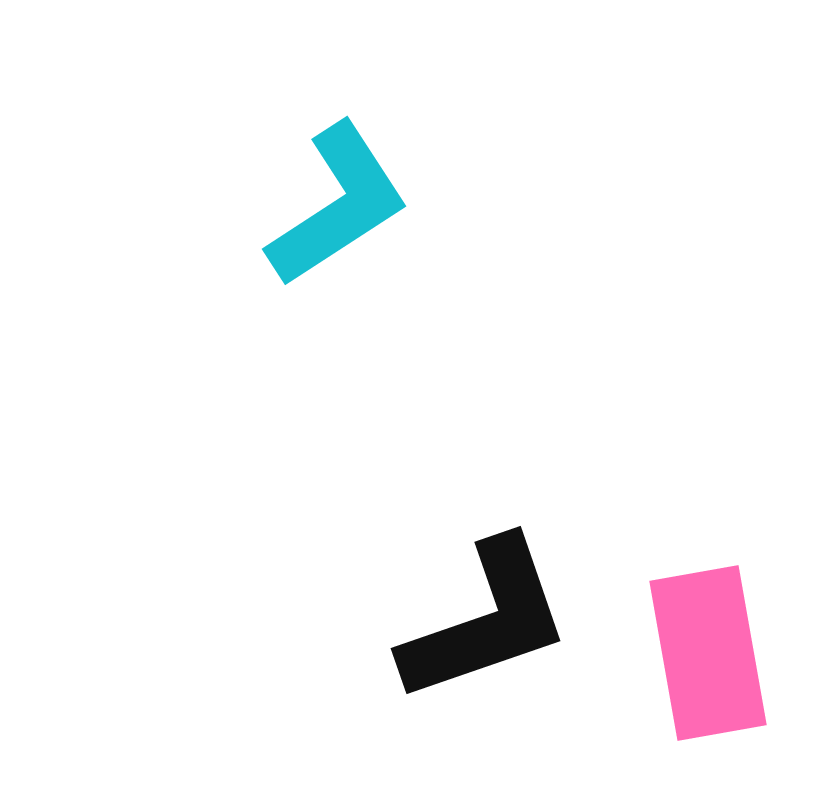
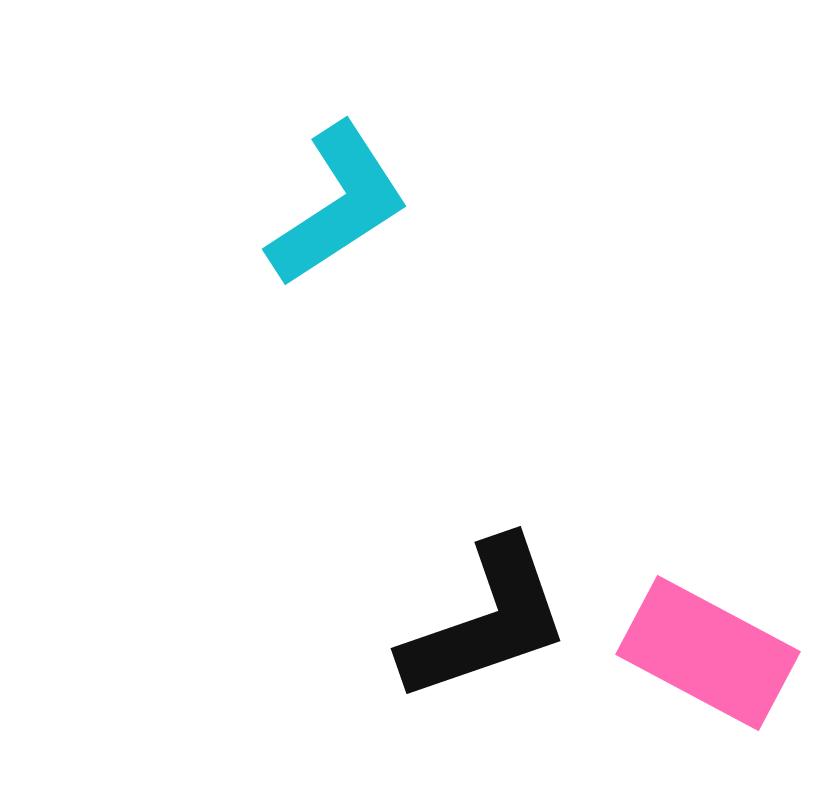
pink rectangle: rotated 52 degrees counterclockwise
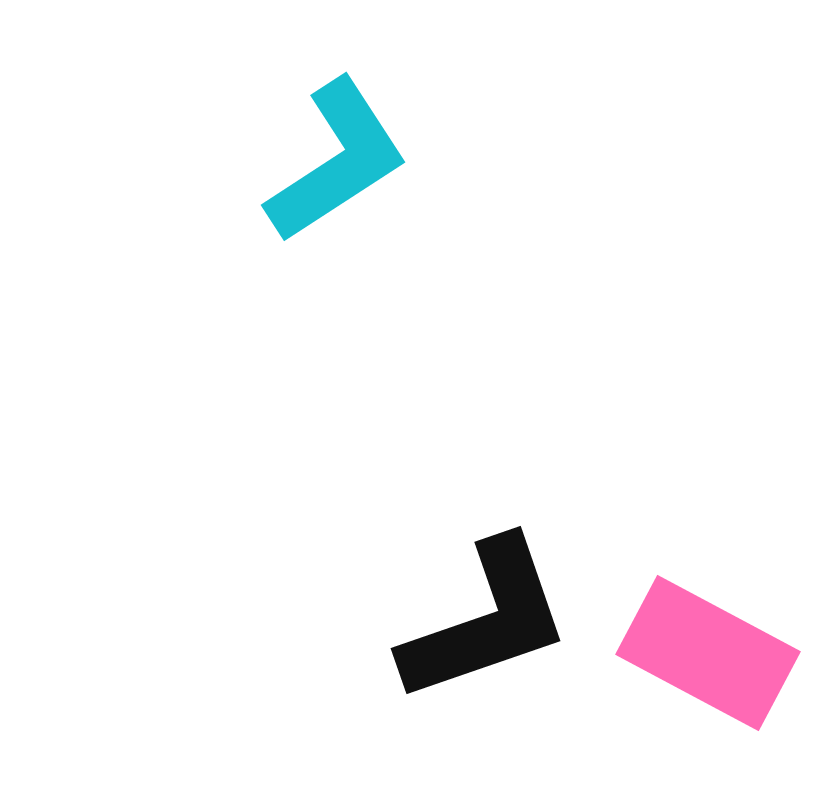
cyan L-shape: moved 1 px left, 44 px up
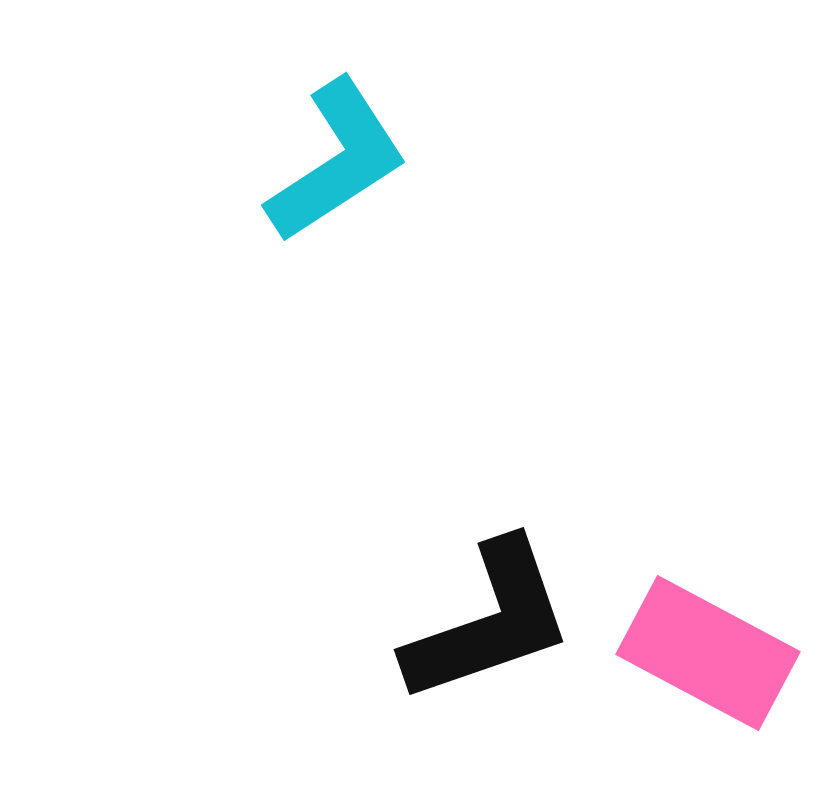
black L-shape: moved 3 px right, 1 px down
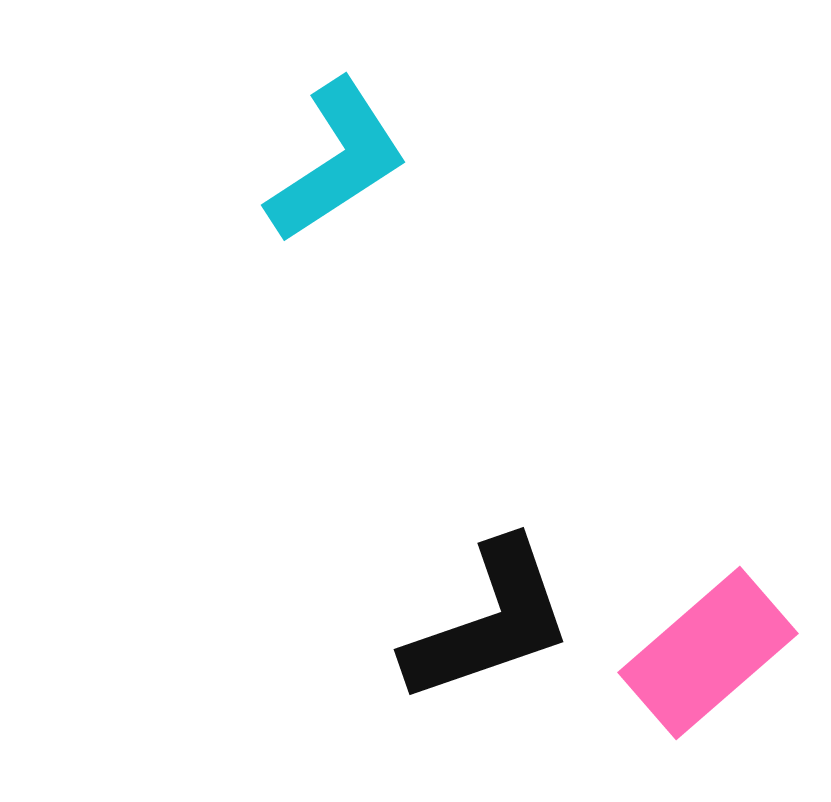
pink rectangle: rotated 69 degrees counterclockwise
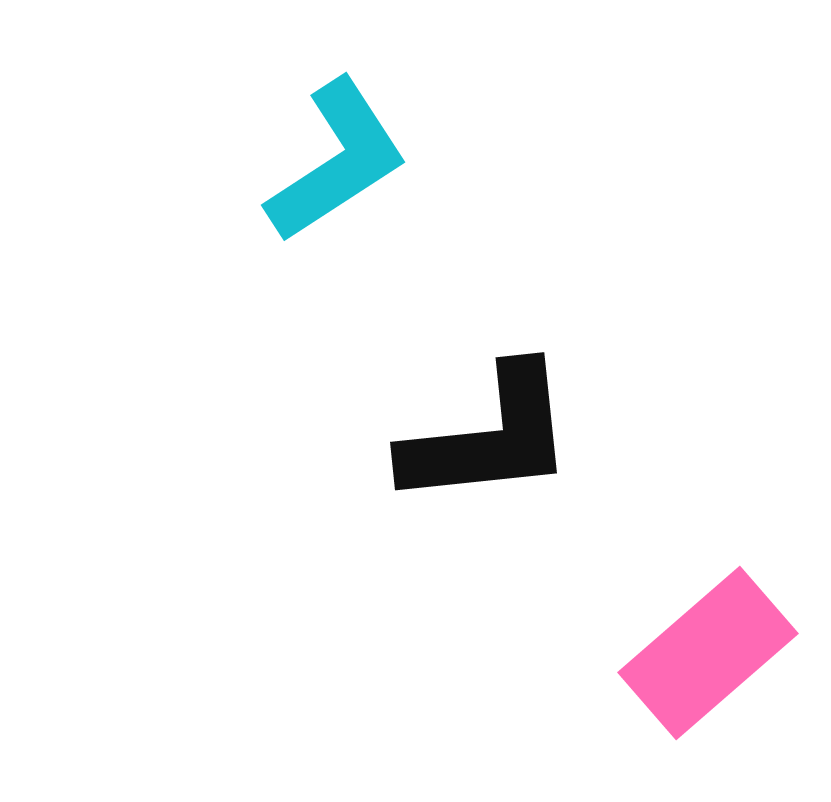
black L-shape: moved 185 px up; rotated 13 degrees clockwise
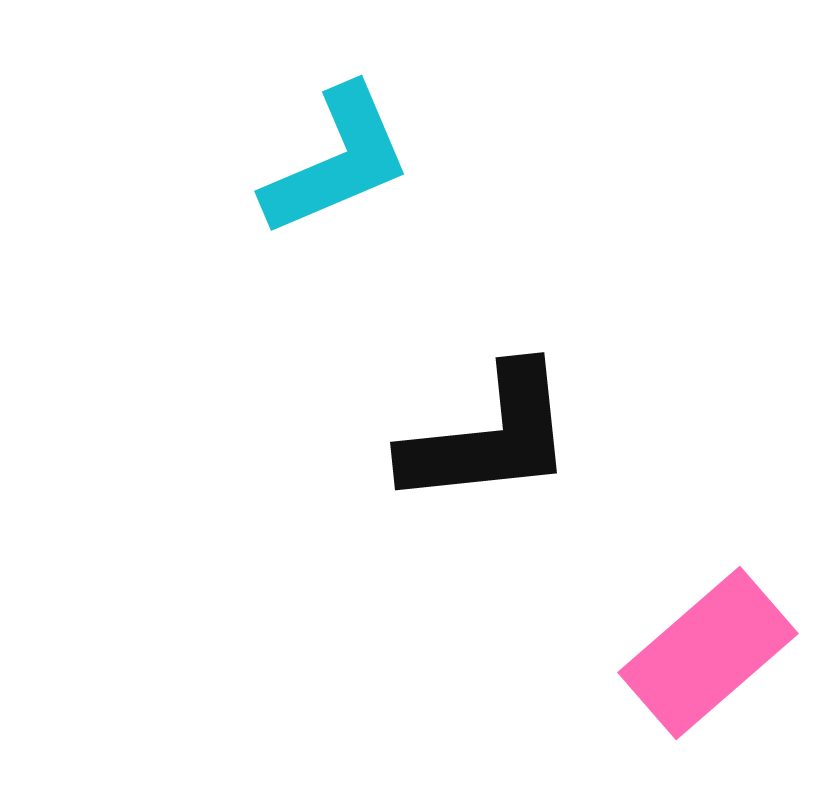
cyan L-shape: rotated 10 degrees clockwise
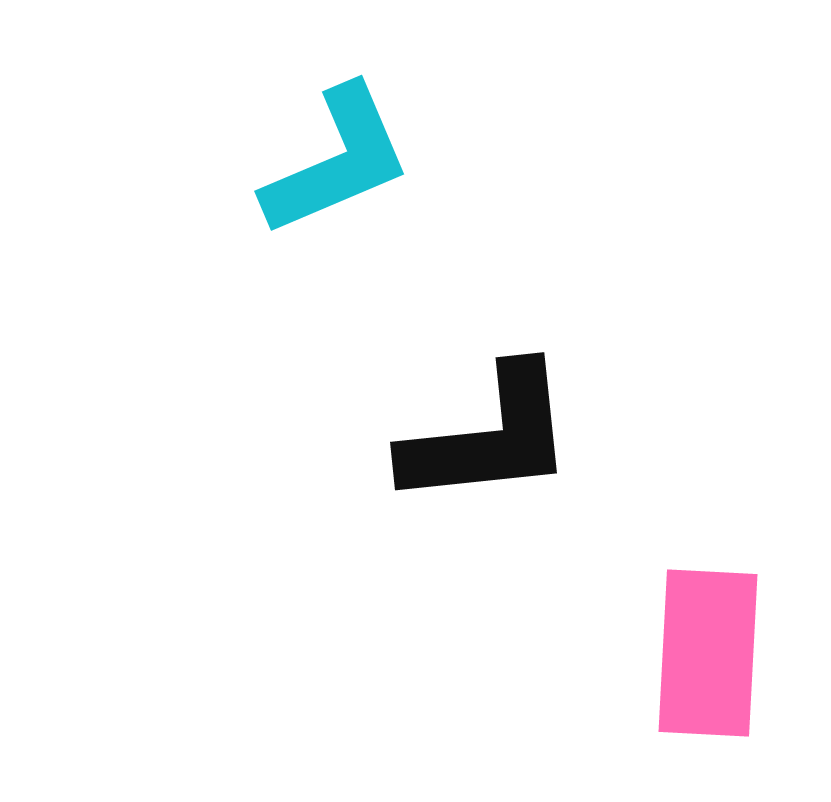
pink rectangle: rotated 46 degrees counterclockwise
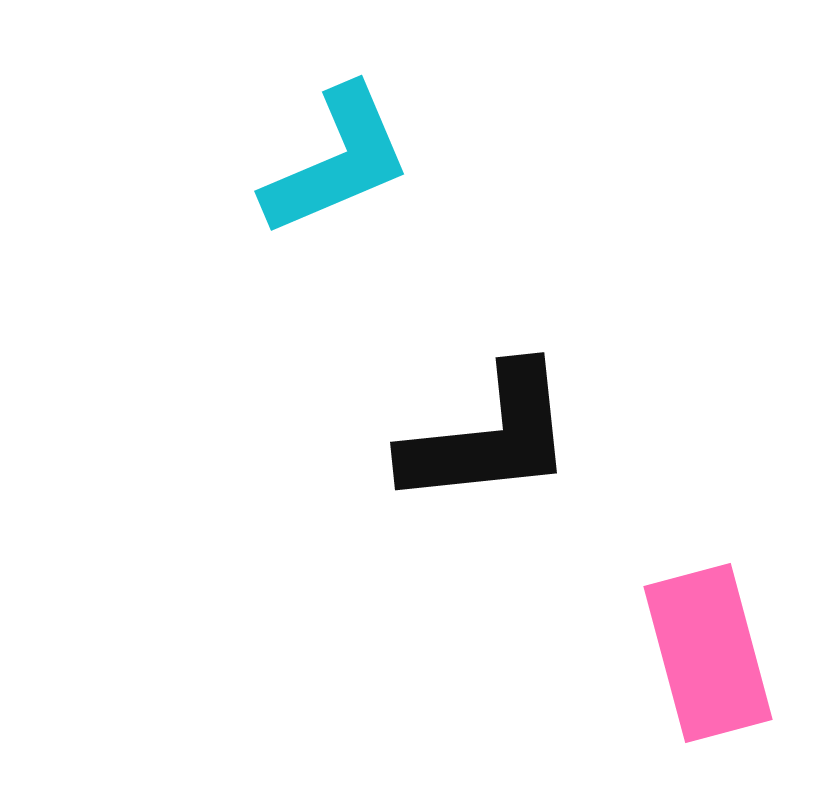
pink rectangle: rotated 18 degrees counterclockwise
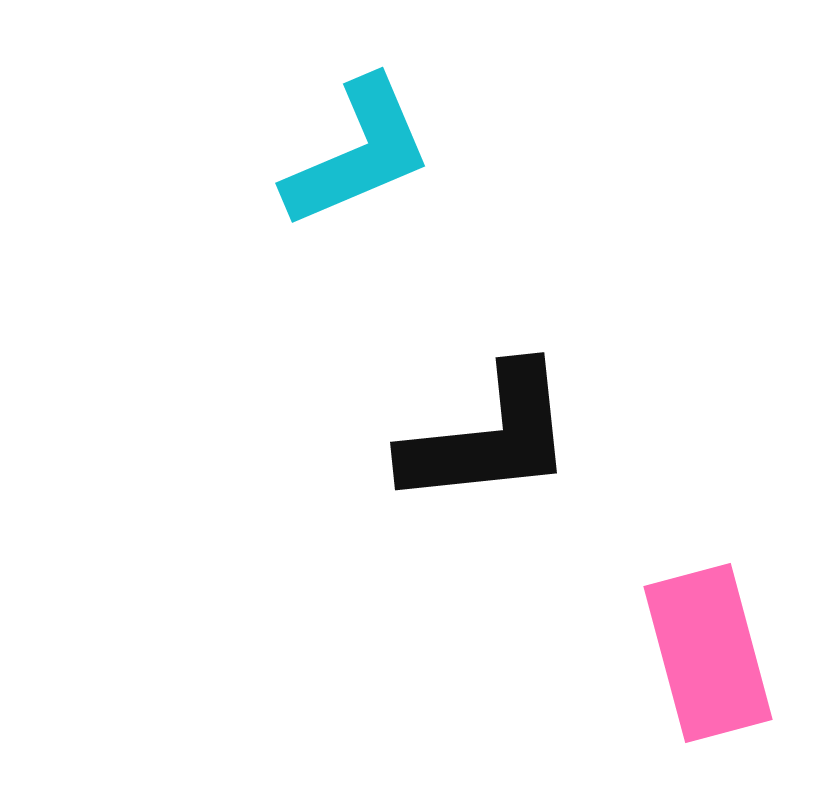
cyan L-shape: moved 21 px right, 8 px up
